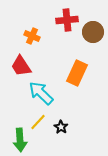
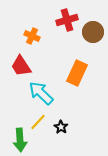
red cross: rotated 10 degrees counterclockwise
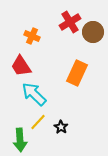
red cross: moved 3 px right, 2 px down; rotated 15 degrees counterclockwise
cyan arrow: moved 7 px left, 1 px down
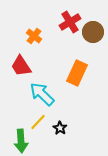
orange cross: moved 2 px right; rotated 14 degrees clockwise
cyan arrow: moved 8 px right
black star: moved 1 px left, 1 px down
green arrow: moved 1 px right, 1 px down
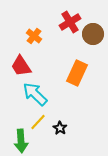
brown circle: moved 2 px down
cyan arrow: moved 7 px left
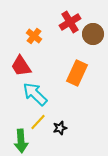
black star: rotated 24 degrees clockwise
